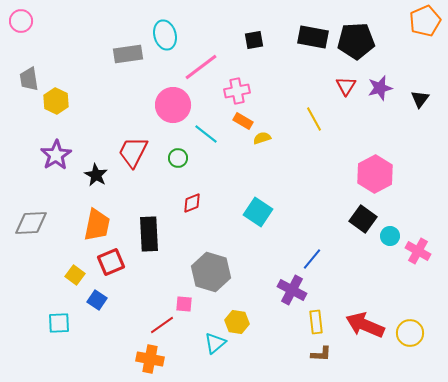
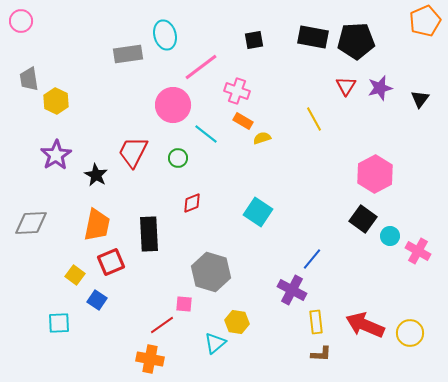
pink cross at (237, 91): rotated 30 degrees clockwise
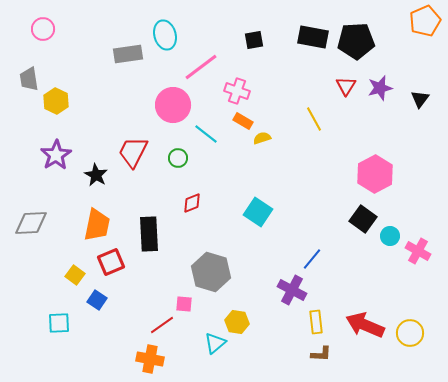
pink circle at (21, 21): moved 22 px right, 8 px down
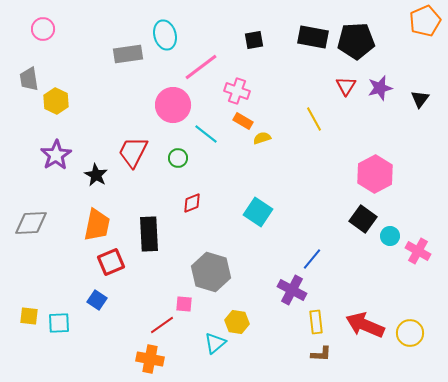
yellow square at (75, 275): moved 46 px left, 41 px down; rotated 30 degrees counterclockwise
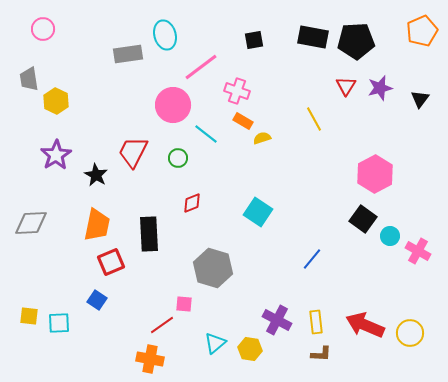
orange pentagon at (425, 21): moved 3 px left, 10 px down
gray hexagon at (211, 272): moved 2 px right, 4 px up
purple cross at (292, 290): moved 15 px left, 30 px down
yellow hexagon at (237, 322): moved 13 px right, 27 px down
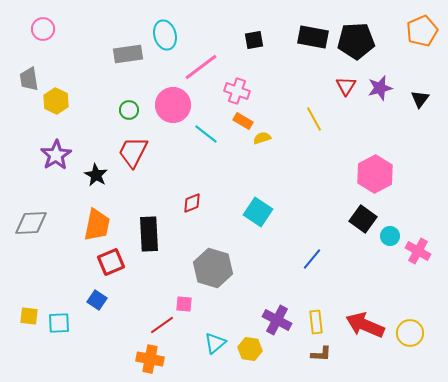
green circle at (178, 158): moved 49 px left, 48 px up
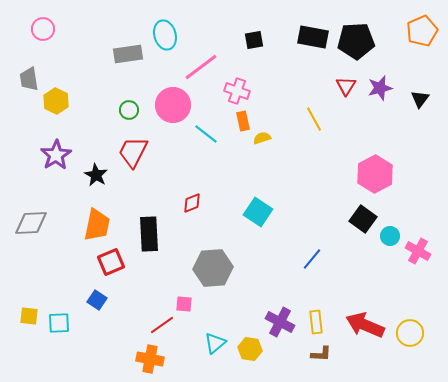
orange rectangle at (243, 121): rotated 48 degrees clockwise
gray hexagon at (213, 268): rotated 21 degrees counterclockwise
purple cross at (277, 320): moved 3 px right, 2 px down
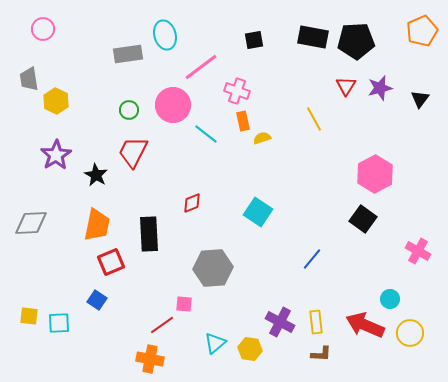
cyan circle at (390, 236): moved 63 px down
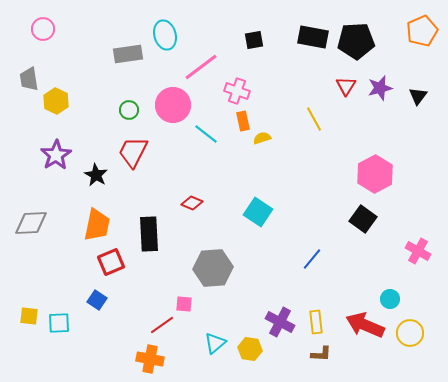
black triangle at (420, 99): moved 2 px left, 3 px up
red diamond at (192, 203): rotated 45 degrees clockwise
